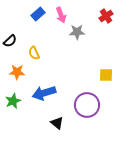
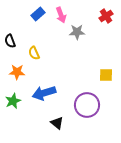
black semicircle: rotated 112 degrees clockwise
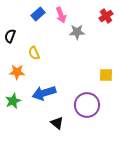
black semicircle: moved 5 px up; rotated 40 degrees clockwise
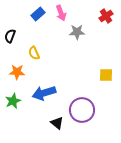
pink arrow: moved 2 px up
purple circle: moved 5 px left, 5 px down
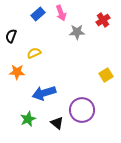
red cross: moved 3 px left, 4 px down
black semicircle: moved 1 px right
yellow semicircle: rotated 88 degrees clockwise
yellow square: rotated 32 degrees counterclockwise
green star: moved 15 px right, 18 px down
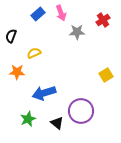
purple circle: moved 1 px left, 1 px down
